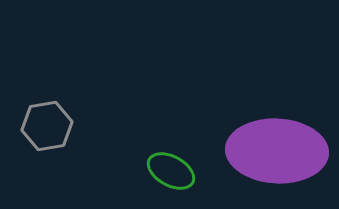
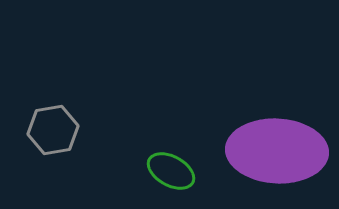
gray hexagon: moved 6 px right, 4 px down
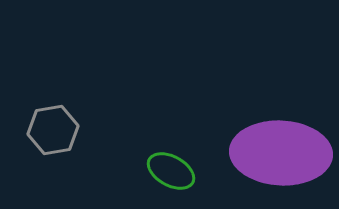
purple ellipse: moved 4 px right, 2 px down
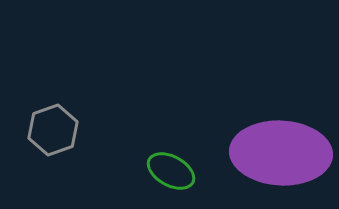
gray hexagon: rotated 9 degrees counterclockwise
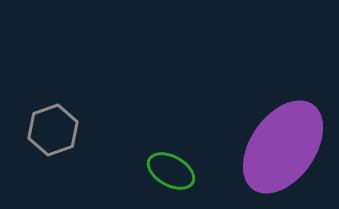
purple ellipse: moved 2 px right, 6 px up; rotated 58 degrees counterclockwise
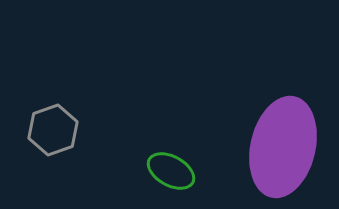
purple ellipse: rotated 22 degrees counterclockwise
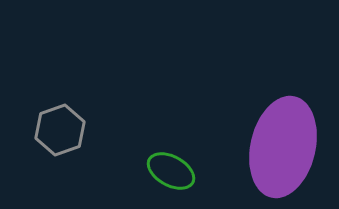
gray hexagon: moved 7 px right
